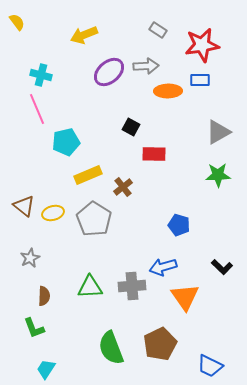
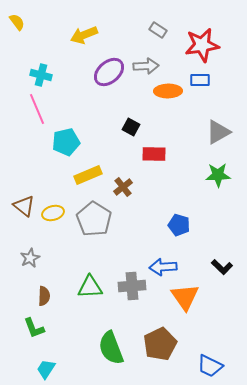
blue arrow: rotated 12 degrees clockwise
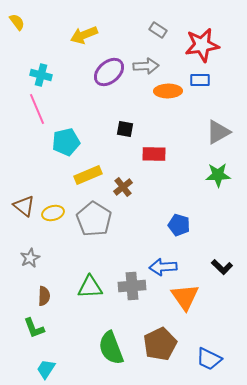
black square: moved 6 px left, 2 px down; rotated 18 degrees counterclockwise
blue trapezoid: moved 1 px left, 7 px up
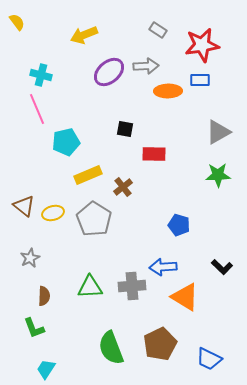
orange triangle: rotated 24 degrees counterclockwise
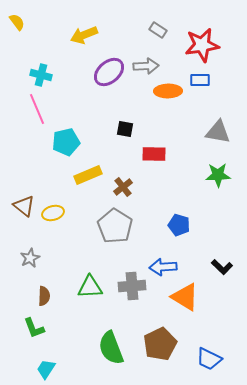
gray triangle: rotated 40 degrees clockwise
gray pentagon: moved 21 px right, 7 px down
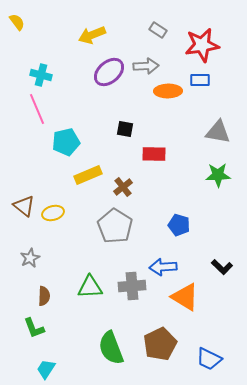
yellow arrow: moved 8 px right
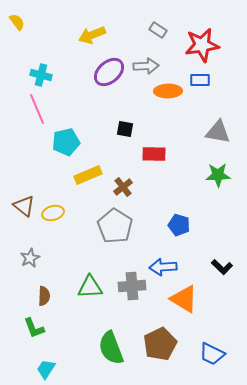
orange triangle: moved 1 px left, 2 px down
blue trapezoid: moved 3 px right, 5 px up
